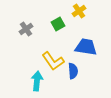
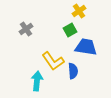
green square: moved 12 px right, 6 px down
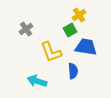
yellow cross: moved 4 px down
yellow L-shape: moved 2 px left, 9 px up; rotated 15 degrees clockwise
cyan arrow: rotated 78 degrees counterclockwise
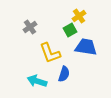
yellow cross: moved 1 px down
gray cross: moved 4 px right, 2 px up
yellow L-shape: moved 1 px left, 1 px down
blue semicircle: moved 9 px left, 3 px down; rotated 21 degrees clockwise
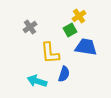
yellow L-shape: rotated 15 degrees clockwise
